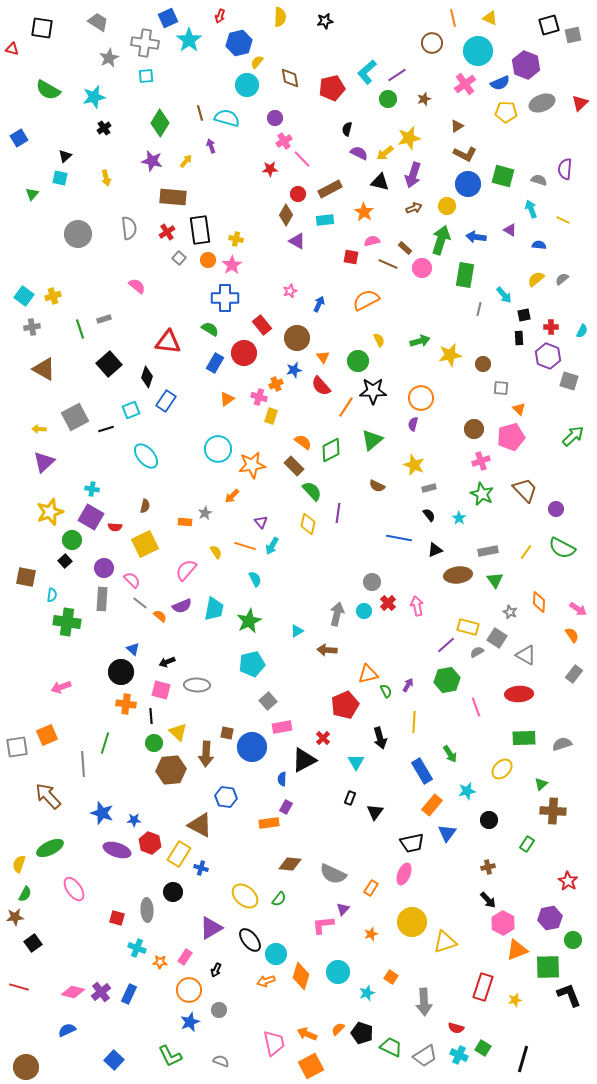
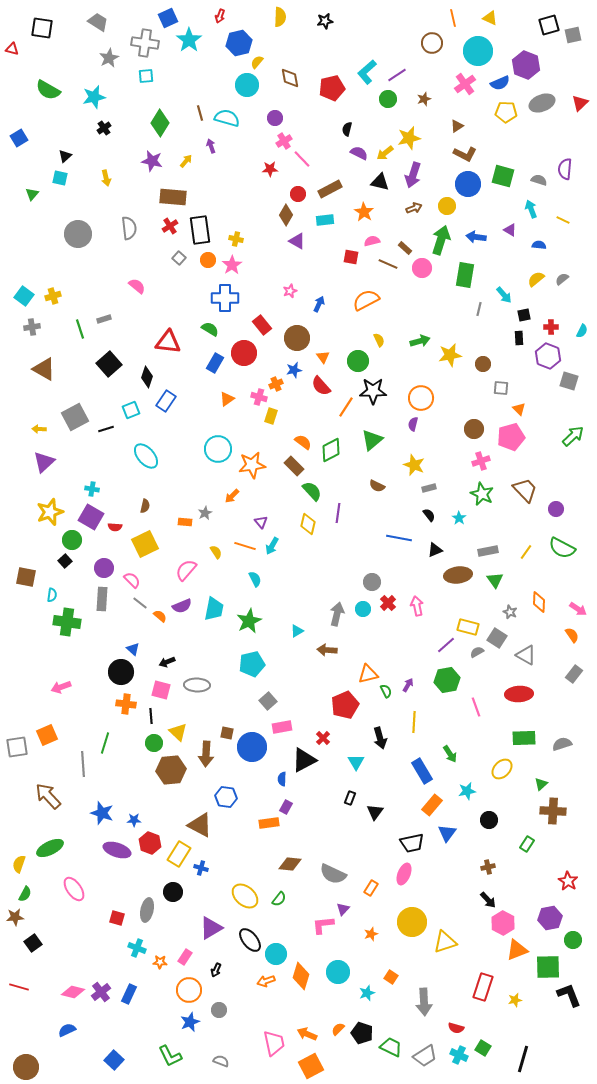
red cross at (167, 232): moved 3 px right, 6 px up
cyan circle at (364, 611): moved 1 px left, 2 px up
gray ellipse at (147, 910): rotated 15 degrees clockwise
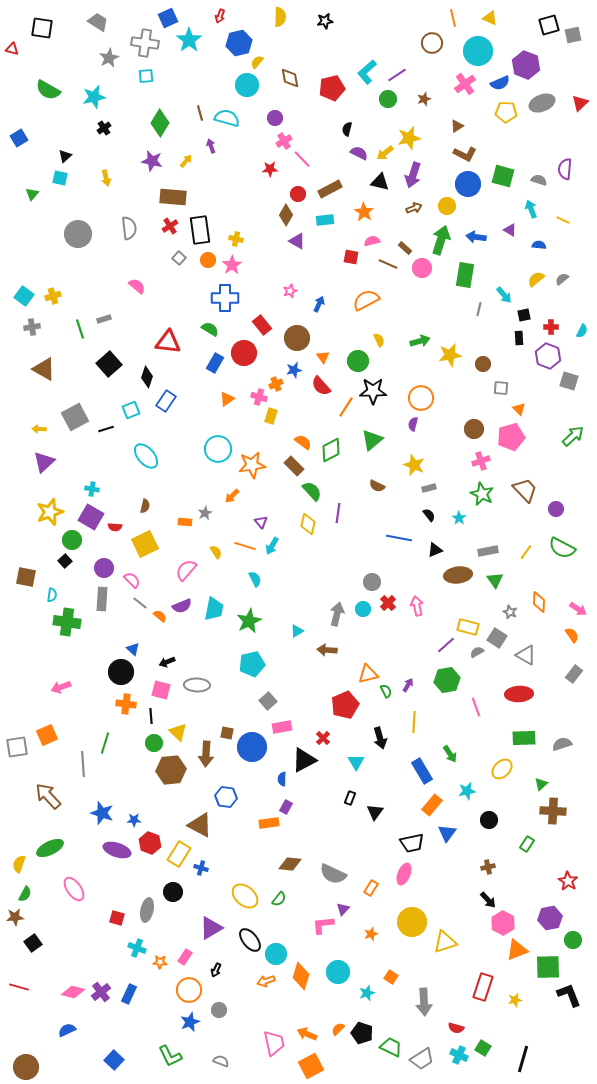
gray trapezoid at (425, 1056): moved 3 px left, 3 px down
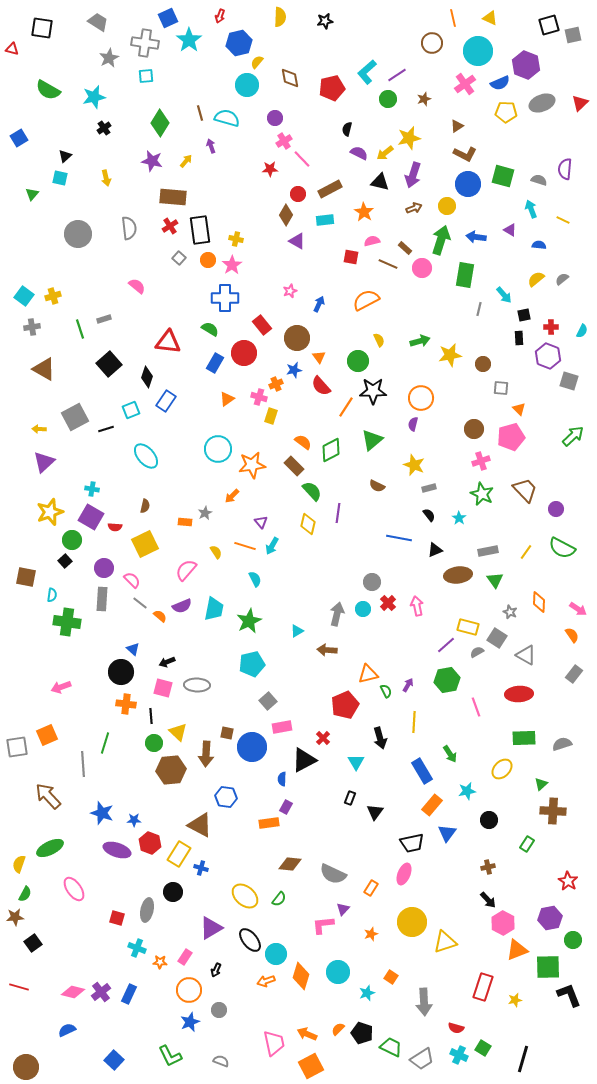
orange triangle at (323, 357): moved 4 px left
pink square at (161, 690): moved 2 px right, 2 px up
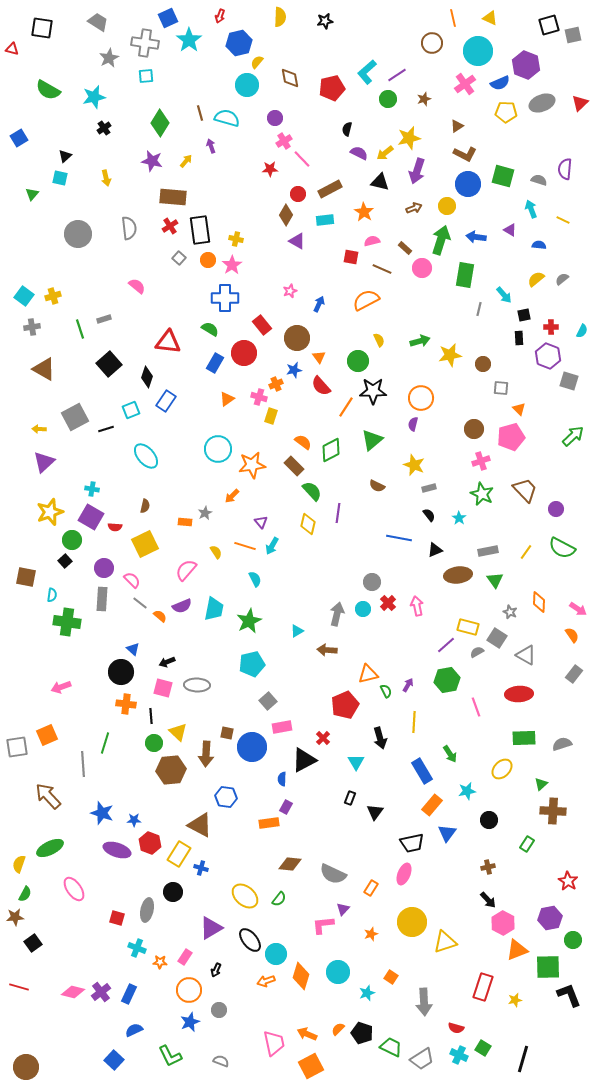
purple arrow at (413, 175): moved 4 px right, 4 px up
brown line at (388, 264): moved 6 px left, 5 px down
blue semicircle at (67, 1030): moved 67 px right
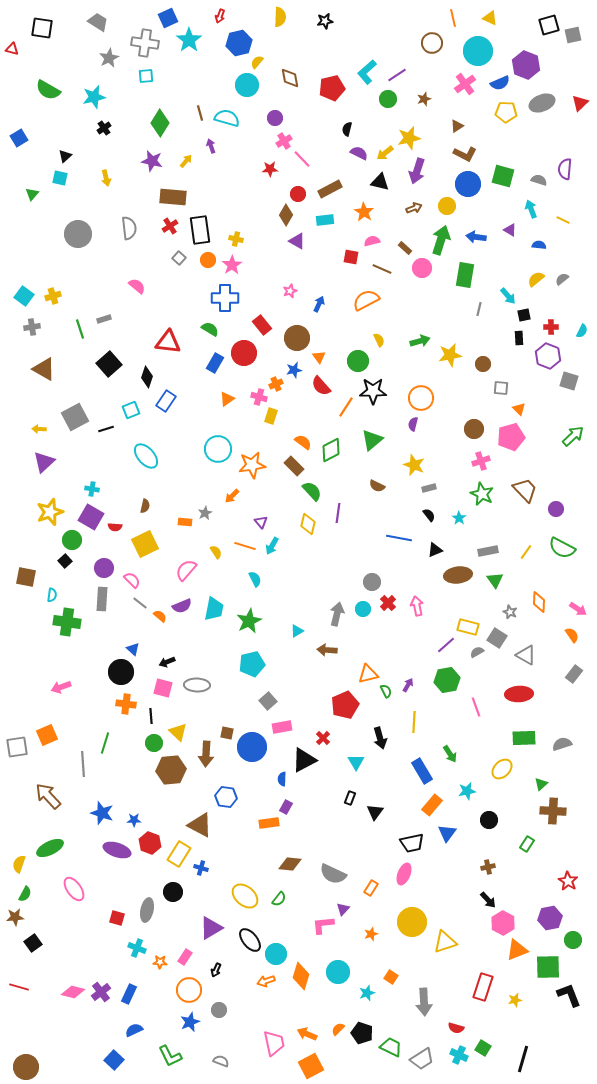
cyan arrow at (504, 295): moved 4 px right, 1 px down
